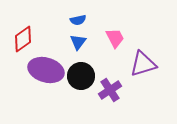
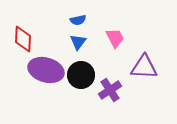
red diamond: rotated 52 degrees counterclockwise
purple triangle: moved 1 px right, 3 px down; rotated 20 degrees clockwise
black circle: moved 1 px up
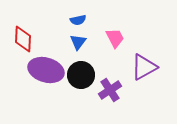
purple triangle: rotated 32 degrees counterclockwise
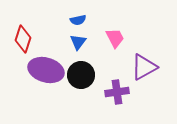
red diamond: rotated 16 degrees clockwise
purple cross: moved 7 px right, 2 px down; rotated 25 degrees clockwise
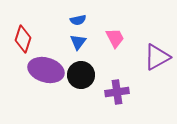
purple triangle: moved 13 px right, 10 px up
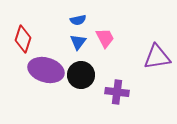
pink trapezoid: moved 10 px left
purple triangle: rotated 20 degrees clockwise
purple cross: rotated 15 degrees clockwise
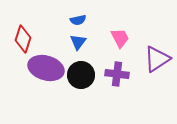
pink trapezoid: moved 15 px right
purple triangle: moved 2 px down; rotated 24 degrees counterclockwise
purple ellipse: moved 2 px up
purple cross: moved 18 px up
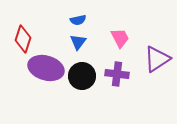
black circle: moved 1 px right, 1 px down
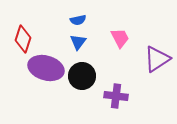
purple cross: moved 1 px left, 22 px down
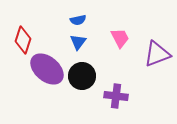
red diamond: moved 1 px down
purple triangle: moved 5 px up; rotated 12 degrees clockwise
purple ellipse: moved 1 px right, 1 px down; rotated 24 degrees clockwise
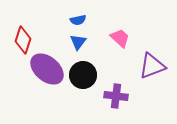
pink trapezoid: rotated 20 degrees counterclockwise
purple triangle: moved 5 px left, 12 px down
black circle: moved 1 px right, 1 px up
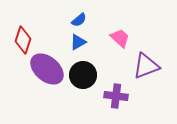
blue semicircle: moved 1 px right; rotated 28 degrees counterclockwise
blue triangle: rotated 24 degrees clockwise
purple triangle: moved 6 px left
